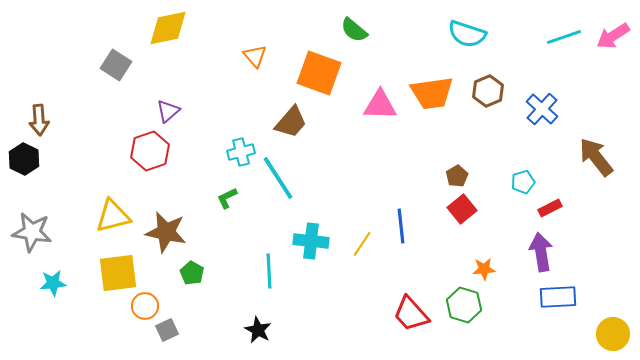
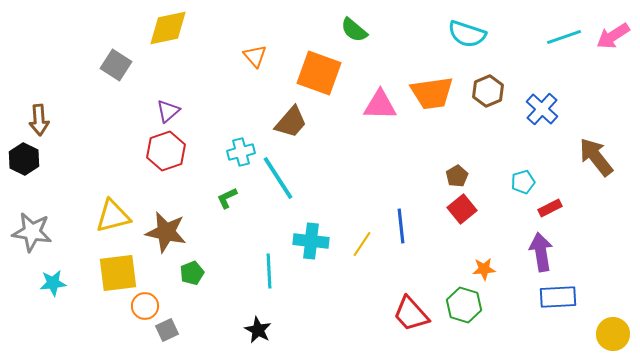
red hexagon at (150, 151): moved 16 px right
green pentagon at (192, 273): rotated 20 degrees clockwise
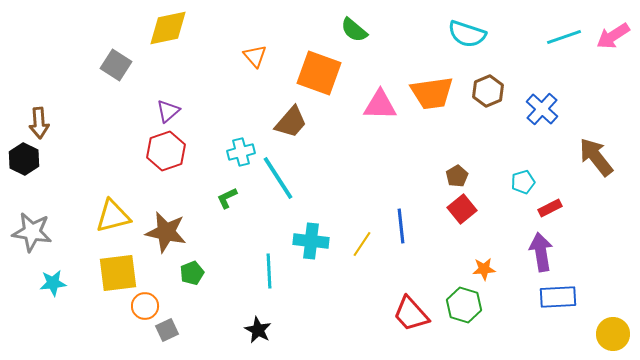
brown arrow at (39, 120): moved 3 px down
